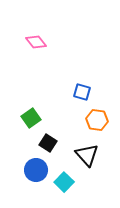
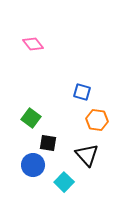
pink diamond: moved 3 px left, 2 px down
green square: rotated 18 degrees counterclockwise
black square: rotated 24 degrees counterclockwise
blue circle: moved 3 px left, 5 px up
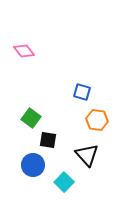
pink diamond: moved 9 px left, 7 px down
black square: moved 3 px up
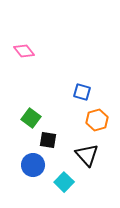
orange hexagon: rotated 25 degrees counterclockwise
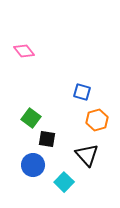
black square: moved 1 px left, 1 px up
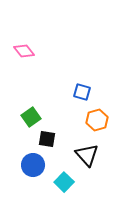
green square: moved 1 px up; rotated 18 degrees clockwise
